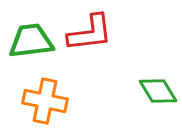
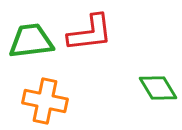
green diamond: moved 3 px up
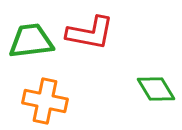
red L-shape: rotated 18 degrees clockwise
green diamond: moved 2 px left, 1 px down
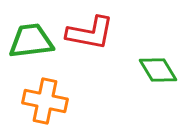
green diamond: moved 2 px right, 19 px up
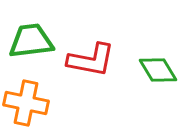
red L-shape: moved 1 px right, 27 px down
orange cross: moved 19 px left, 2 px down
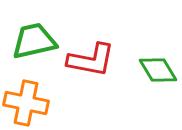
green trapezoid: moved 3 px right; rotated 6 degrees counterclockwise
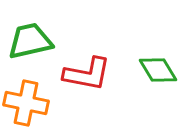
green trapezoid: moved 4 px left
red L-shape: moved 4 px left, 14 px down
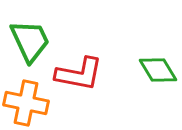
green trapezoid: rotated 78 degrees clockwise
red L-shape: moved 8 px left
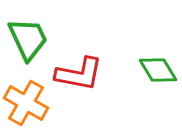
green trapezoid: moved 2 px left, 2 px up
orange cross: rotated 18 degrees clockwise
